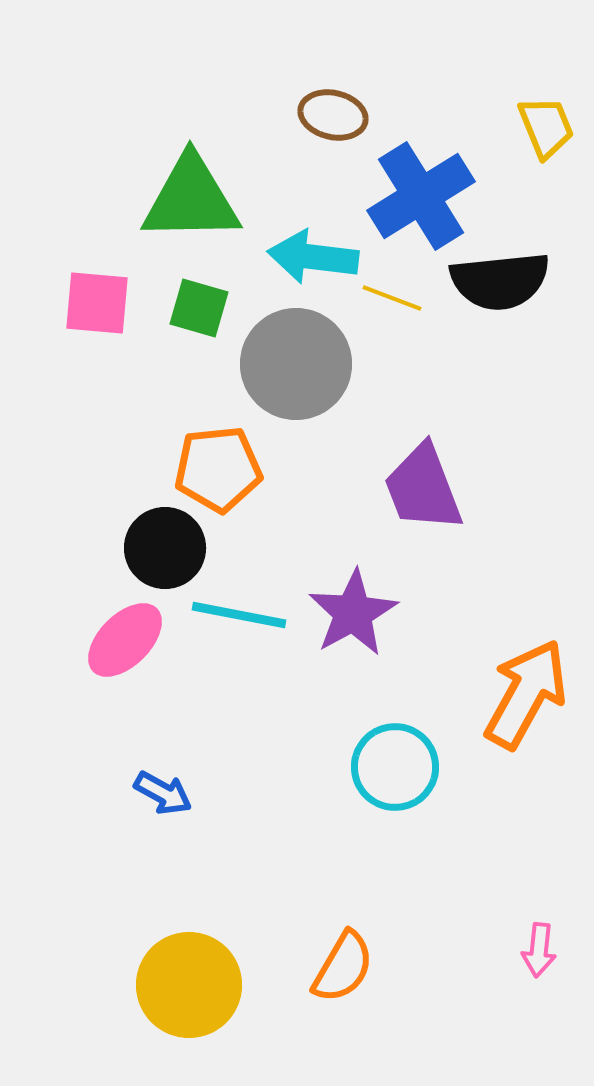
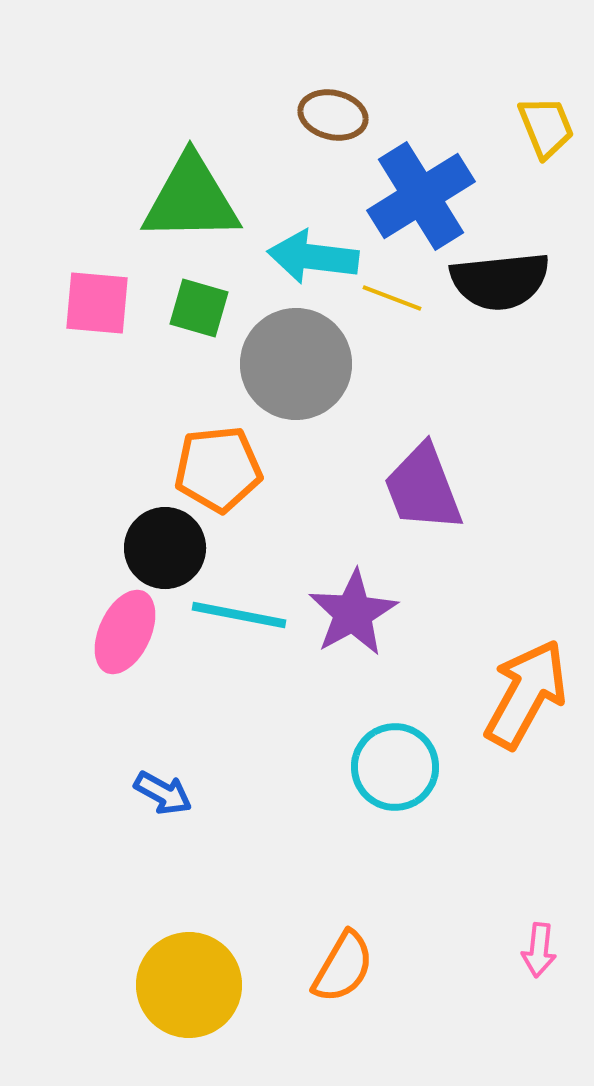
pink ellipse: moved 8 px up; rotated 20 degrees counterclockwise
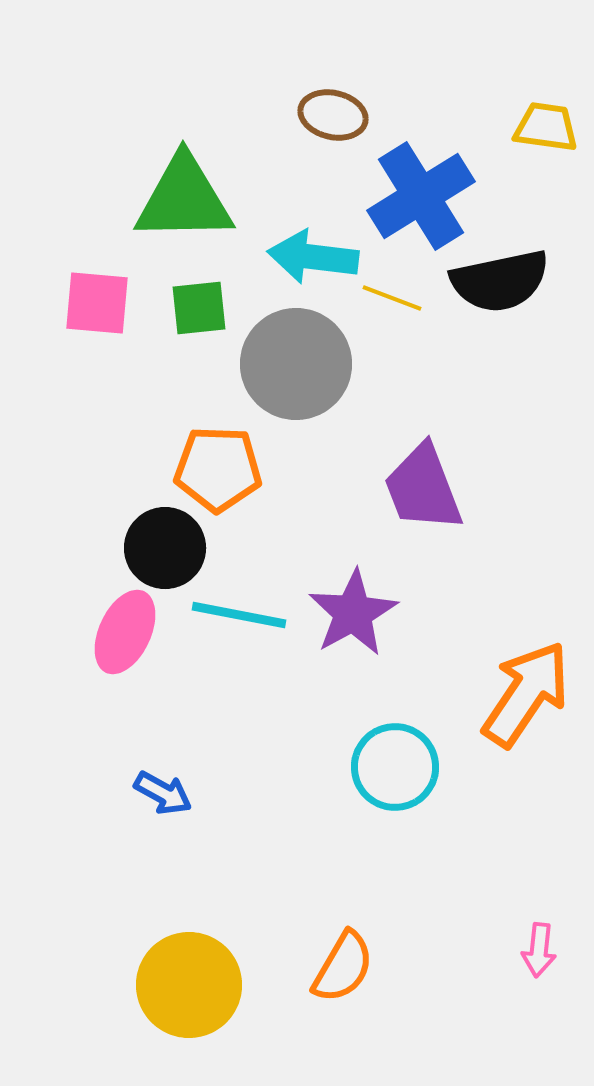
yellow trapezoid: rotated 60 degrees counterclockwise
green triangle: moved 7 px left
black semicircle: rotated 6 degrees counterclockwise
green square: rotated 22 degrees counterclockwise
orange pentagon: rotated 8 degrees clockwise
orange arrow: rotated 5 degrees clockwise
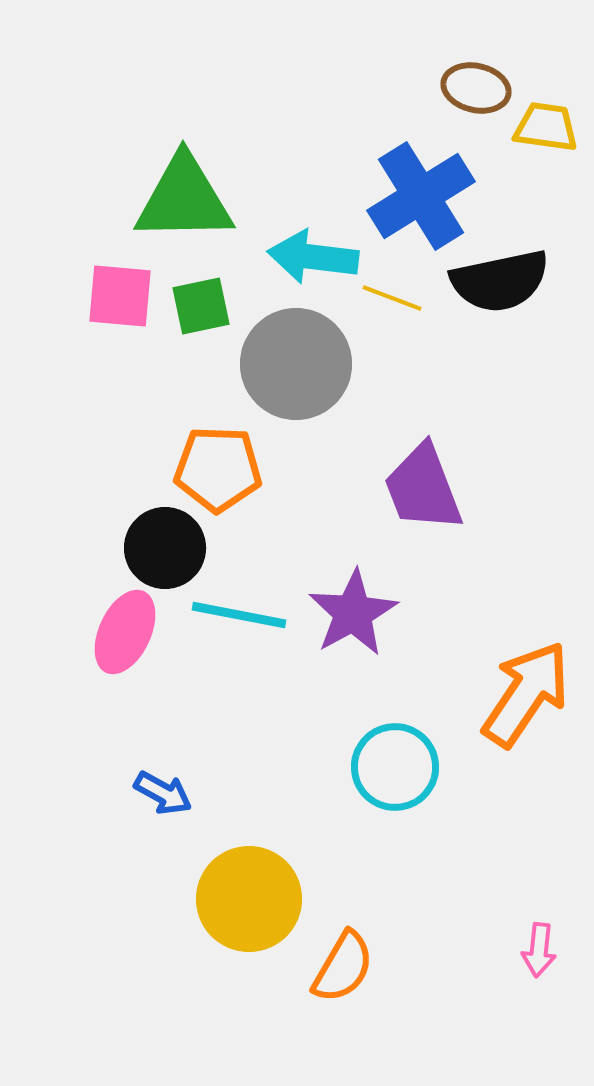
brown ellipse: moved 143 px right, 27 px up
pink square: moved 23 px right, 7 px up
green square: moved 2 px right, 2 px up; rotated 6 degrees counterclockwise
yellow circle: moved 60 px right, 86 px up
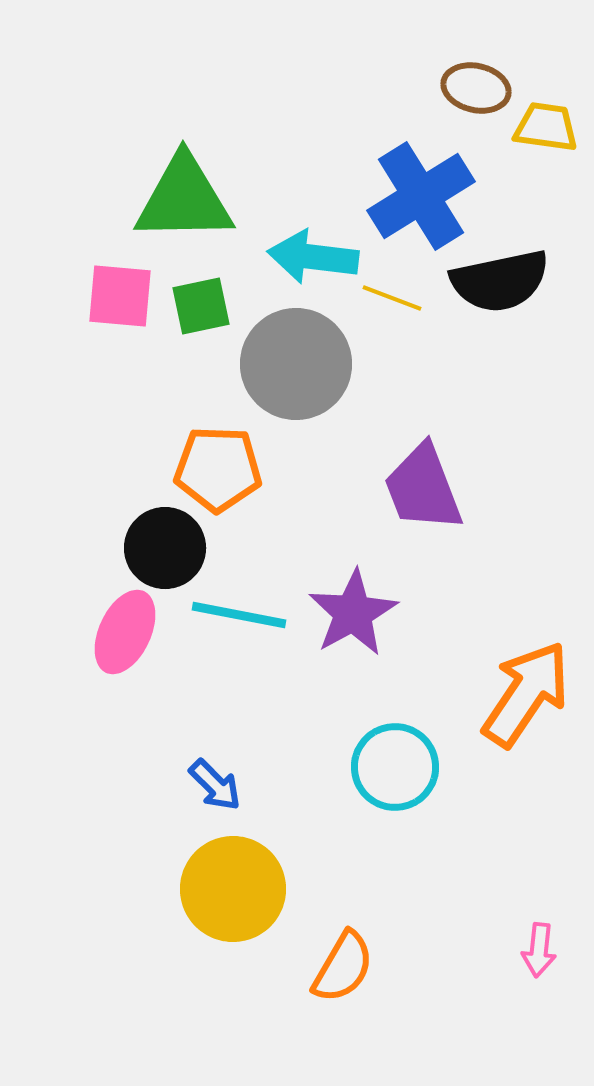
blue arrow: moved 52 px right, 8 px up; rotated 16 degrees clockwise
yellow circle: moved 16 px left, 10 px up
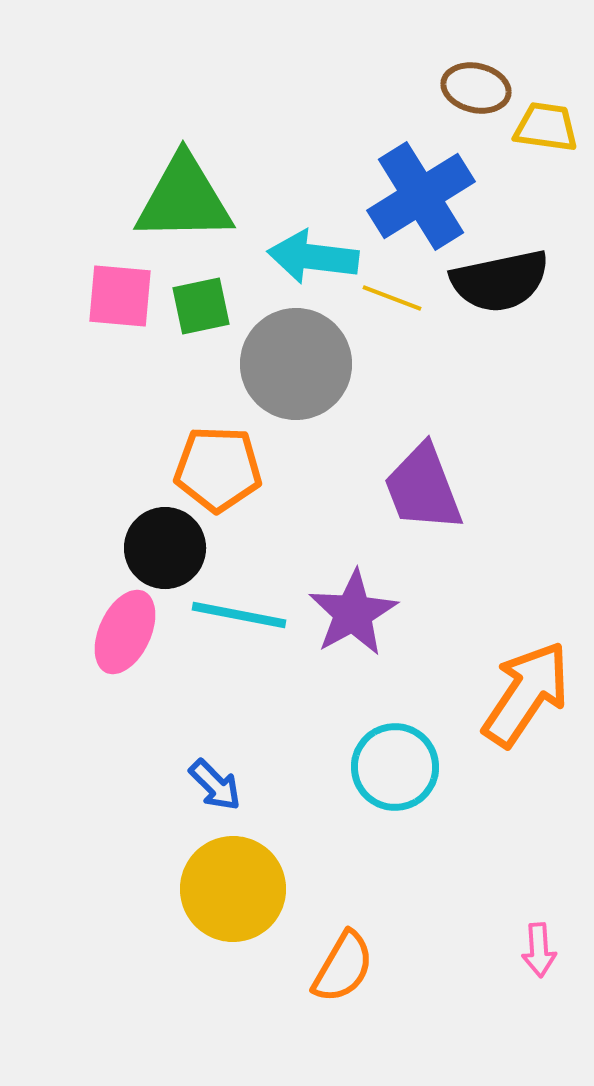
pink arrow: rotated 10 degrees counterclockwise
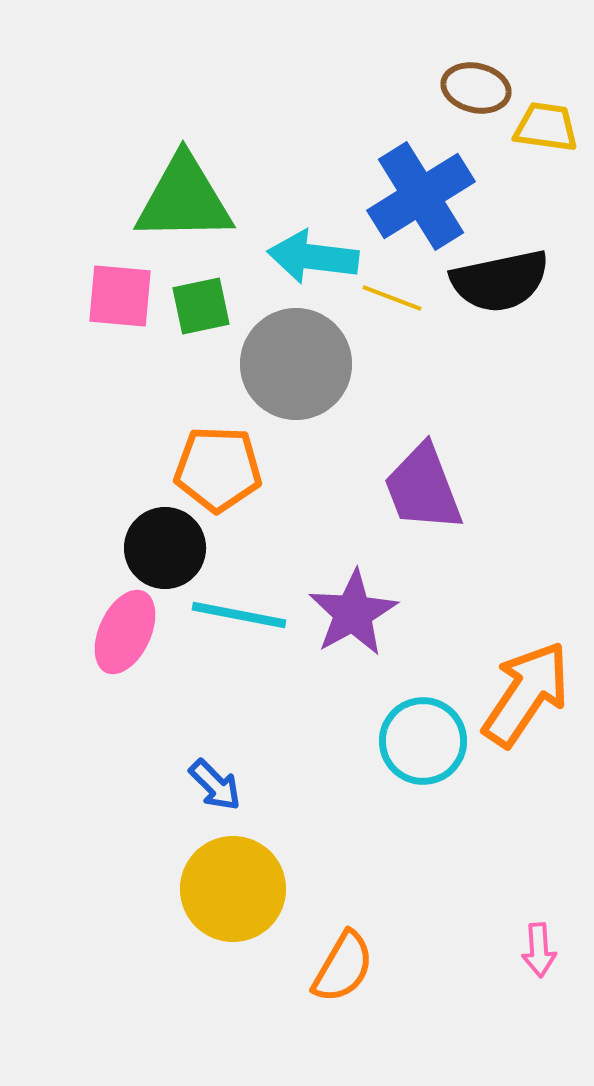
cyan circle: moved 28 px right, 26 px up
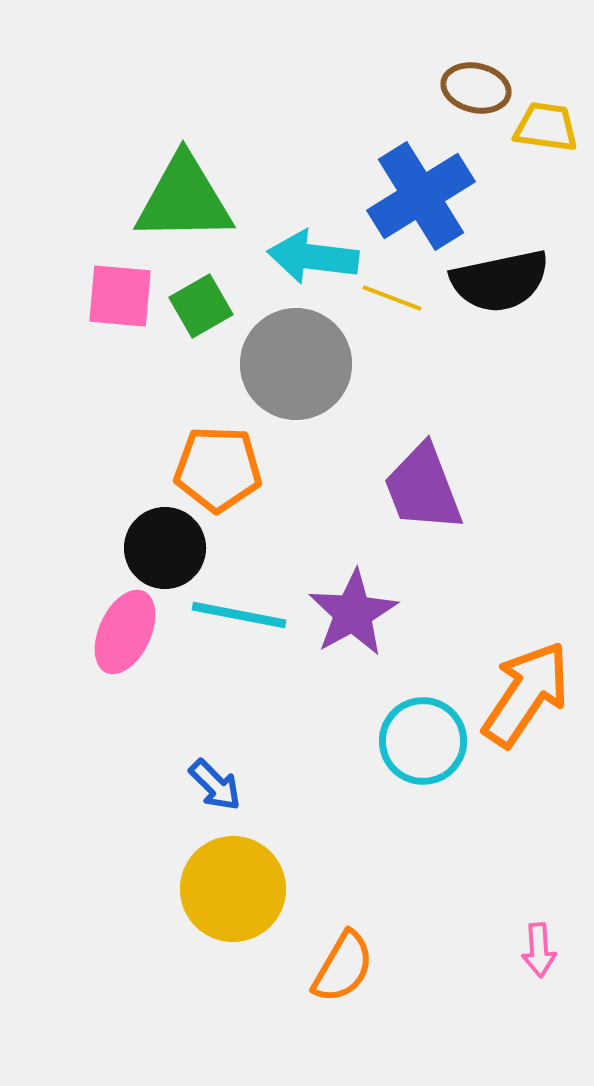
green square: rotated 18 degrees counterclockwise
